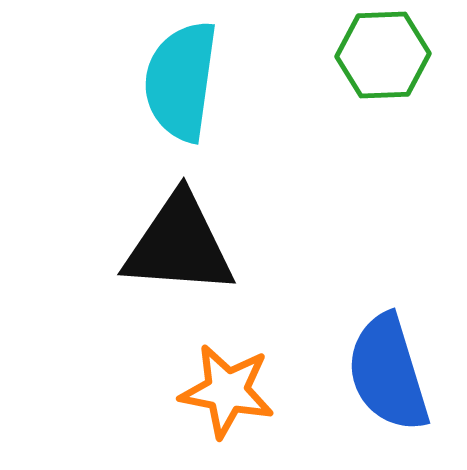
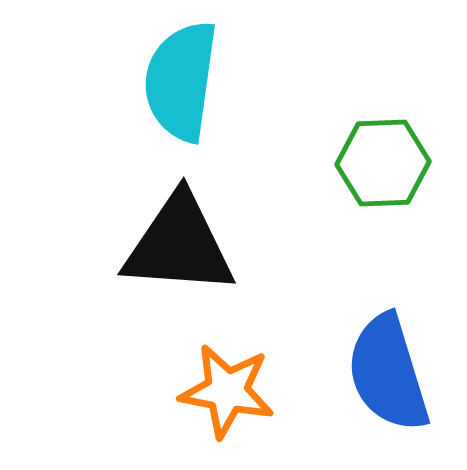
green hexagon: moved 108 px down
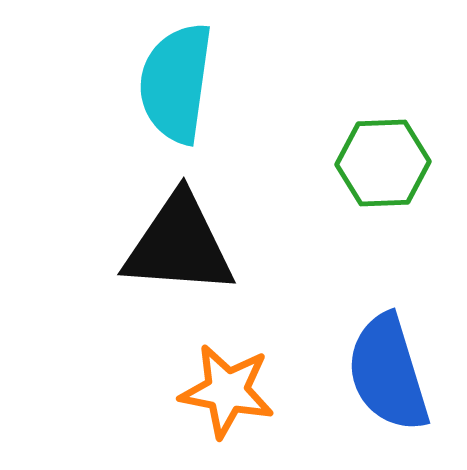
cyan semicircle: moved 5 px left, 2 px down
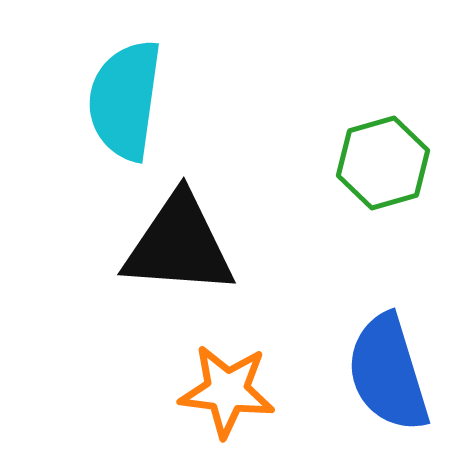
cyan semicircle: moved 51 px left, 17 px down
green hexagon: rotated 14 degrees counterclockwise
orange star: rotated 4 degrees counterclockwise
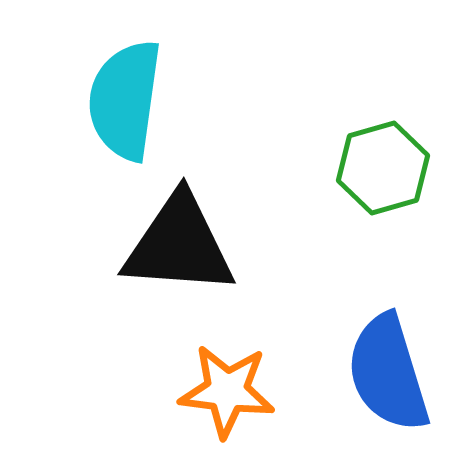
green hexagon: moved 5 px down
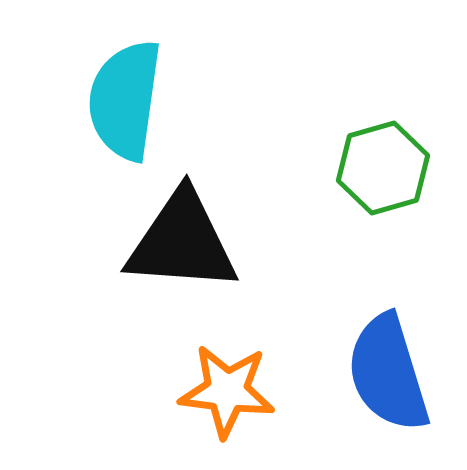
black triangle: moved 3 px right, 3 px up
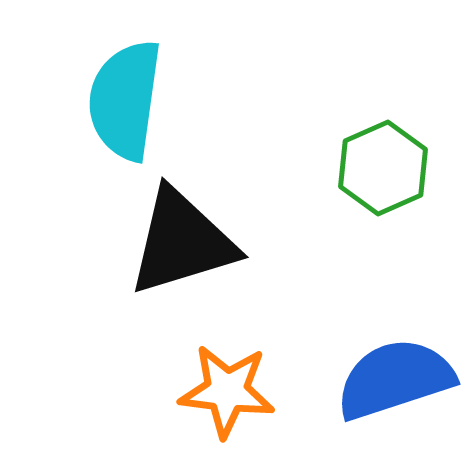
green hexagon: rotated 8 degrees counterclockwise
black triangle: rotated 21 degrees counterclockwise
blue semicircle: moved 7 px right, 6 px down; rotated 89 degrees clockwise
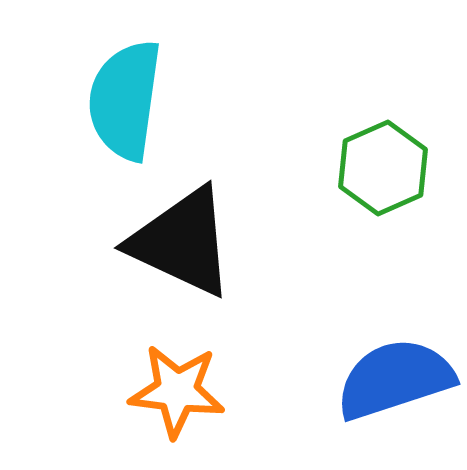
black triangle: rotated 42 degrees clockwise
orange star: moved 50 px left
